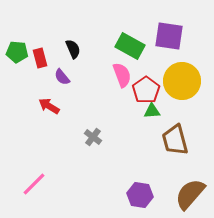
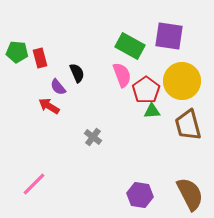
black semicircle: moved 4 px right, 24 px down
purple semicircle: moved 4 px left, 10 px down
brown trapezoid: moved 13 px right, 15 px up
brown semicircle: rotated 112 degrees clockwise
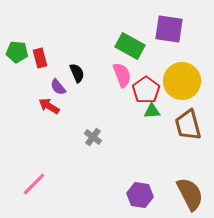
purple square: moved 7 px up
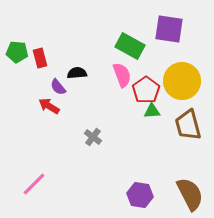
black semicircle: rotated 72 degrees counterclockwise
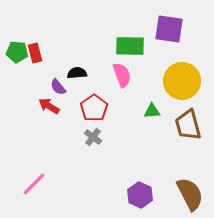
green rectangle: rotated 28 degrees counterclockwise
red rectangle: moved 5 px left, 5 px up
red pentagon: moved 52 px left, 18 px down
purple hexagon: rotated 15 degrees clockwise
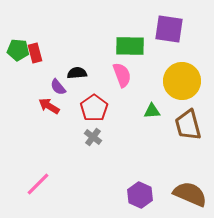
green pentagon: moved 1 px right, 2 px up
pink line: moved 4 px right
brown semicircle: rotated 40 degrees counterclockwise
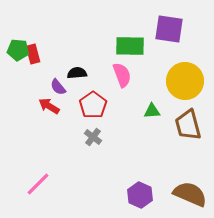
red rectangle: moved 2 px left, 1 px down
yellow circle: moved 3 px right
red pentagon: moved 1 px left, 3 px up
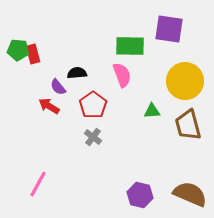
pink line: rotated 16 degrees counterclockwise
purple hexagon: rotated 10 degrees counterclockwise
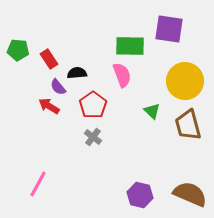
red rectangle: moved 16 px right, 5 px down; rotated 18 degrees counterclockwise
green triangle: rotated 48 degrees clockwise
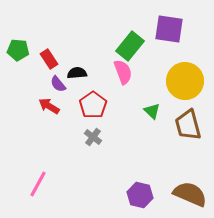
green rectangle: rotated 52 degrees counterclockwise
pink semicircle: moved 1 px right, 3 px up
purple semicircle: moved 3 px up
